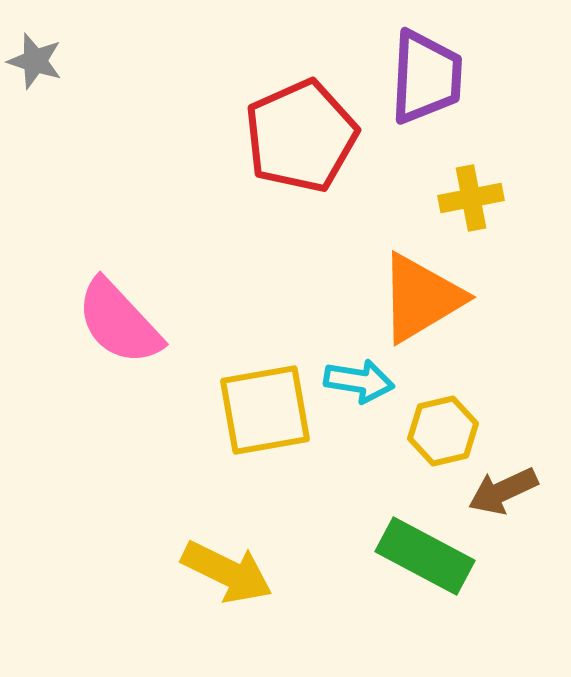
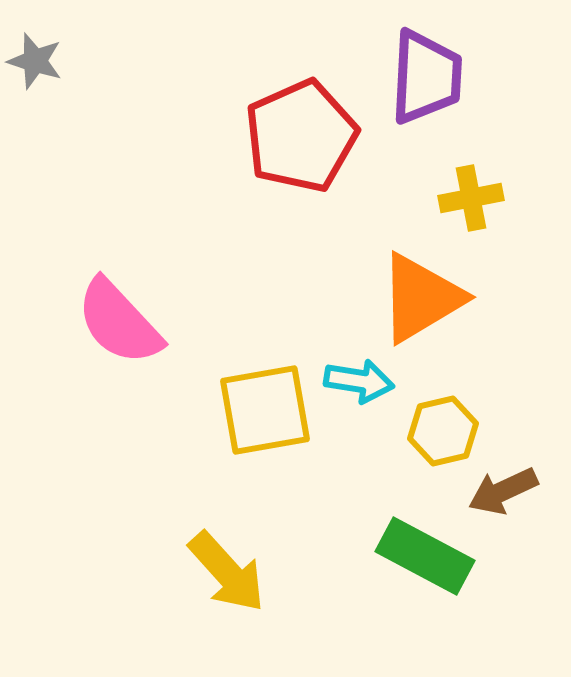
yellow arrow: rotated 22 degrees clockwise
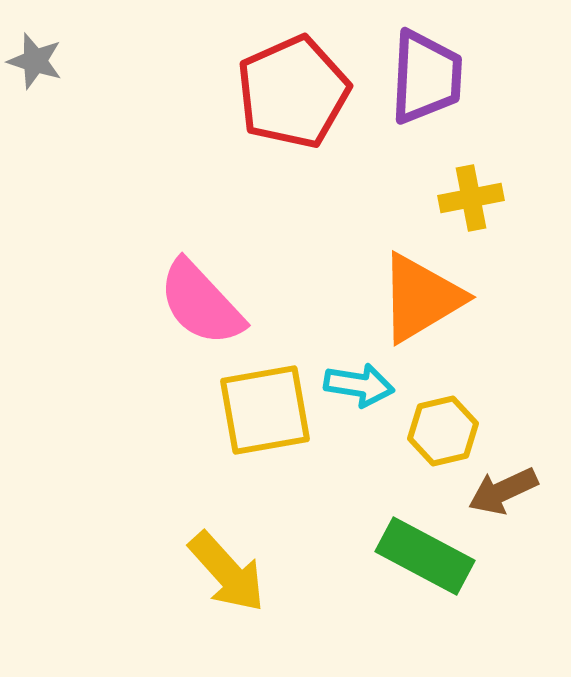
red pentagon: moved 8 px left, 44 px up
pink semicircle: moved 82 px right, 19 px up
cyan arrow: moved 4 px down
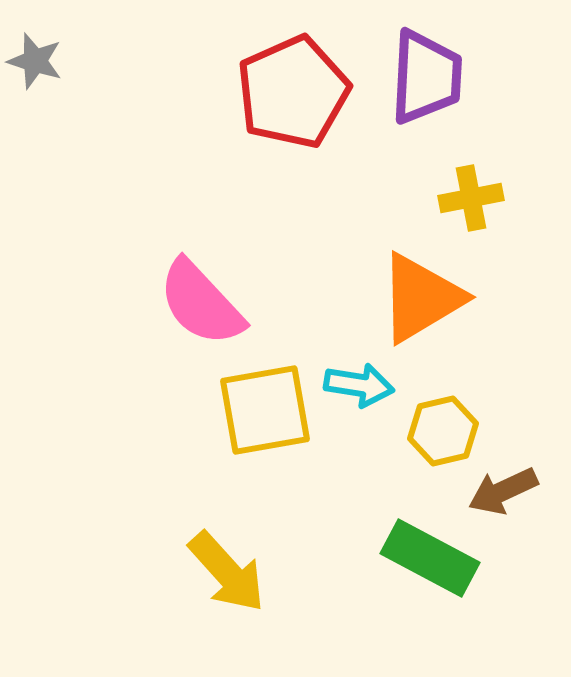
green rectangle: moved 5 px right, 2 px down
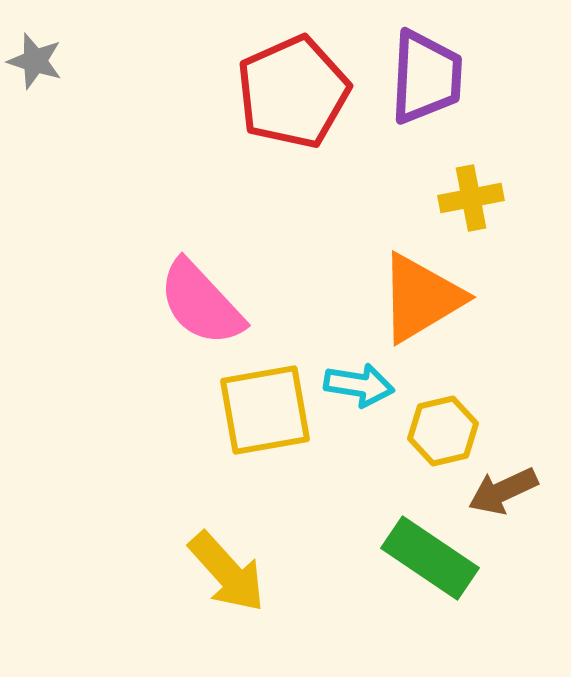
green rectangle: rotated 6 degrees clockwise
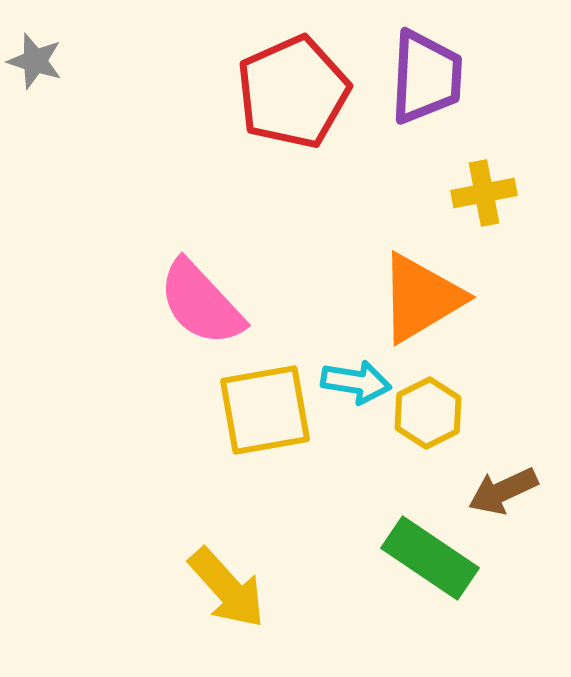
yellow cross: moved 13 px right, 5 px up
cyan arrow: moved 3 px left, 3 px up
yellow hexagon: moved 15 px left, 18 px up; rotated 14 degrees counterclockwise
yellow arrow: moved 16 px down
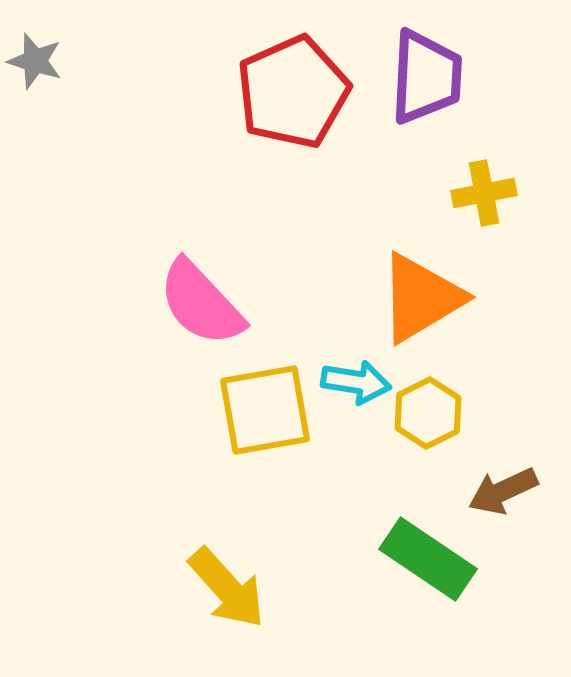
green rectangle: moved 2 px left, 1 px down
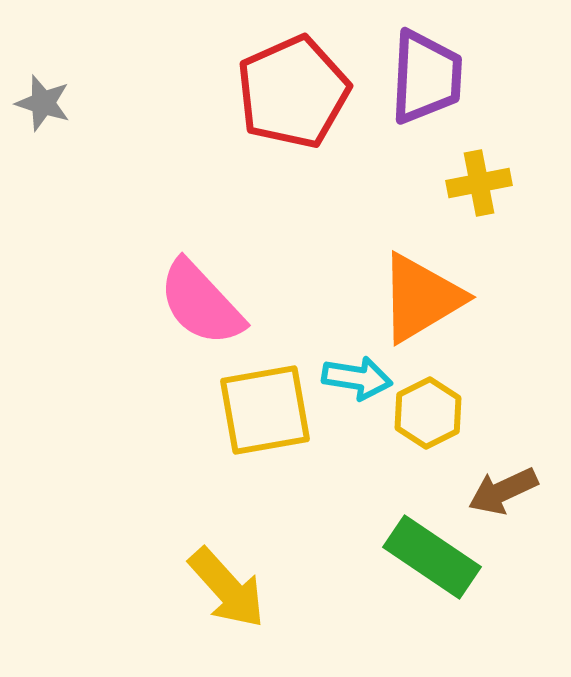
gray star: moved 8 px right, 42 px down
yellow cross: moved 5 px left, 10 px up
cyan arrow: moved 1 px right, 4 px up
green rectangle: moved 4 px right, 2 px up
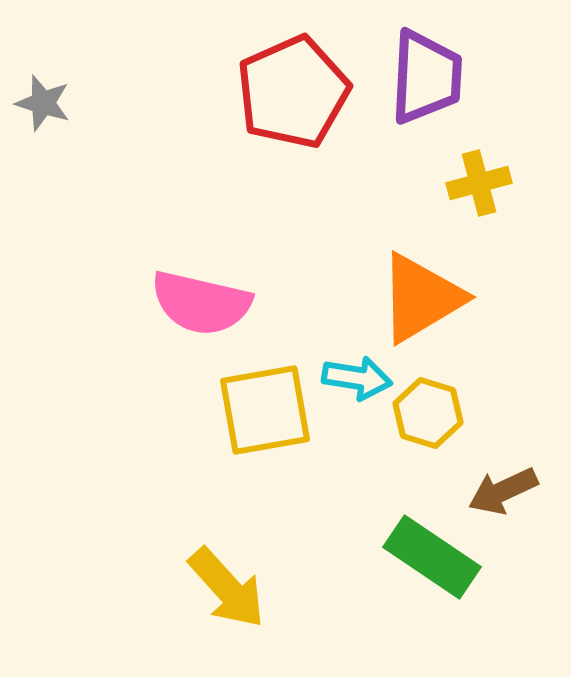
yellow cross: rotated 4 degrees counterclockwise
pink semicircle: rotated 34 degrees counterclockwise
yellow hexagon: rotated 16 degrees counterclockwise
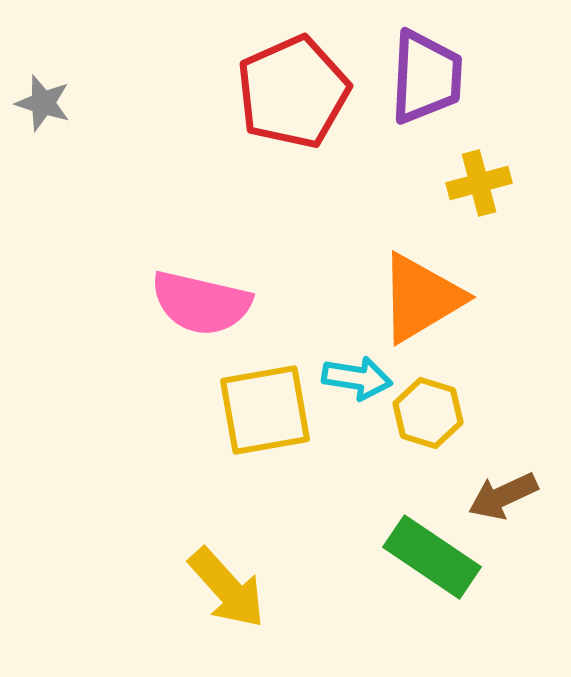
brown arrow: moved 5 px down
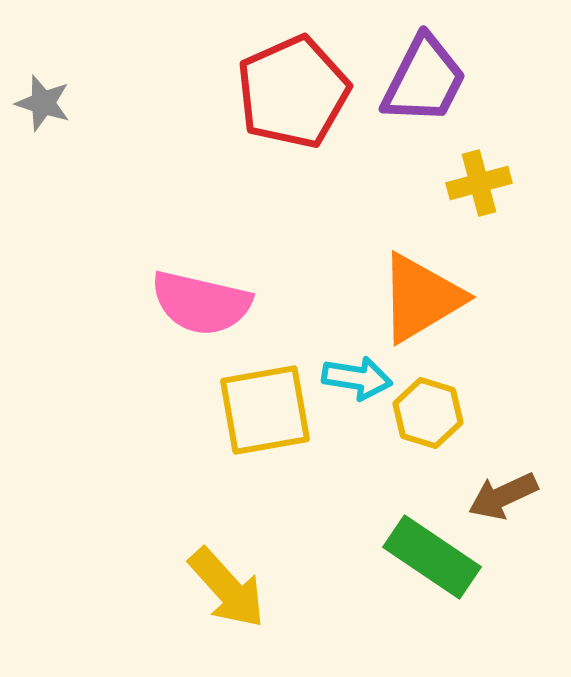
purple trapezoid: moved 2 px left, 3 px down; rotated 24 degrees clockwise
